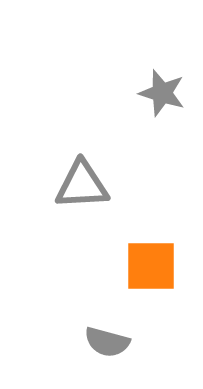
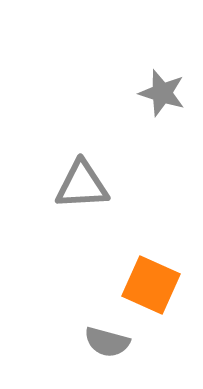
orange square: moved 19 px down; rotated 24 degrees clockwise
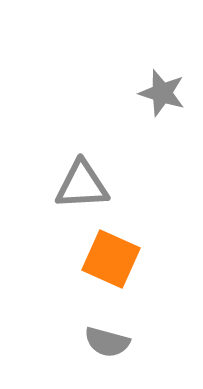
orange square: moved 40 px left, 26 px up
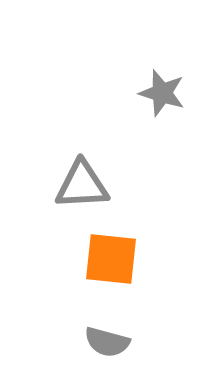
orange square: rotated 18 degrees counterclockwise
